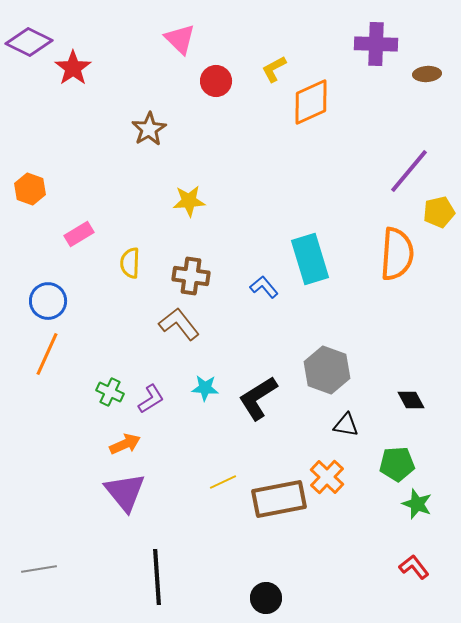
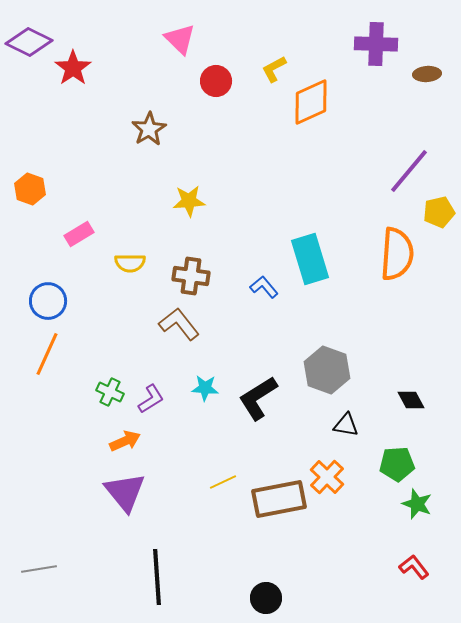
yellow semicircle: rotated 92 degrees counterclockwise
orange arrow: moved 3 px up
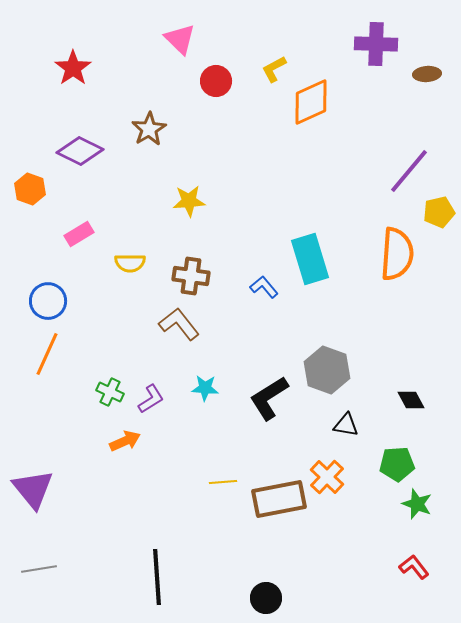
purple diamond: moved 51 px right, 109 px down
black L-shape: moved 11 px right
yellow line: rotated 20 degrees clockwise
purple triangle: moved 92 px left, 3 px up
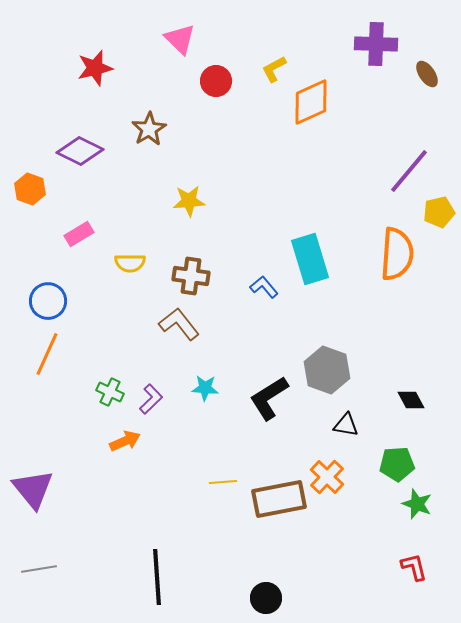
red star: moved 22 px right; rotated 21 degrees clockwise
brown ellipse: rotated 60 degrees clockwise
purple L-shape: rotated 12 degrees counterclockwise
red L-shape: rotated 24 degrees clockwise
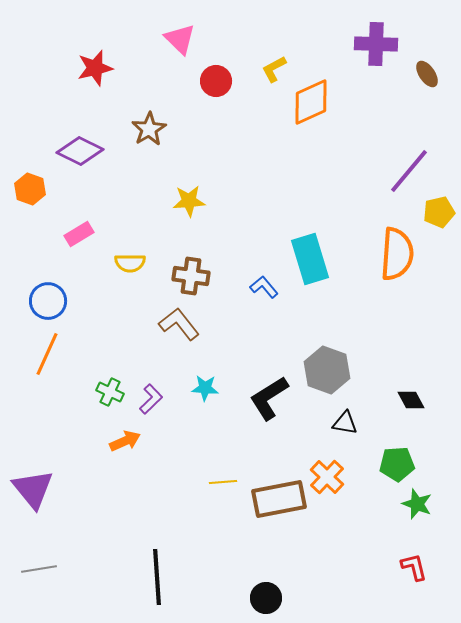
black triangle: moved 1 px left, 2 px up
